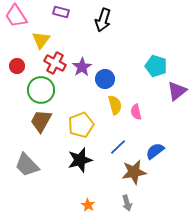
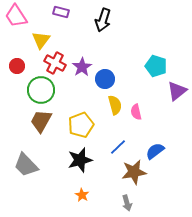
gray trapezoid: moved 1 px left
orange star: moved 6 px left, 10 px up
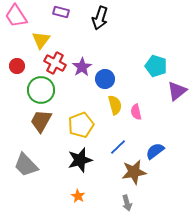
black arrow: moved 3 px left, 2 px up
orange star: moved 4 px left, 1 px down
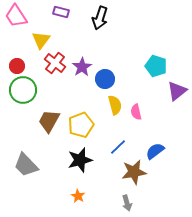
red cross: rotated 10 degrees clockwise
green circle: moved 18 px left
brown trapezoid: moved 8 px right
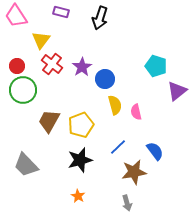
red cross: moved 3 px left, 1 px down
blue semicircle: rotated 90 degrees clockwise
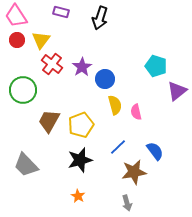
red circle: moved 26 px up
